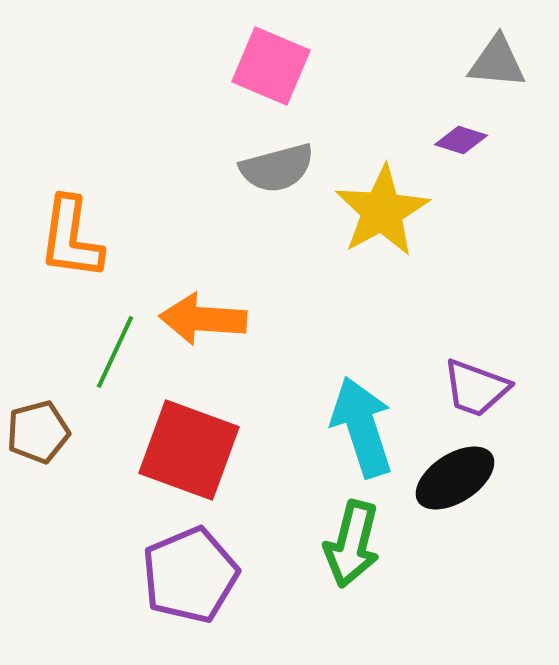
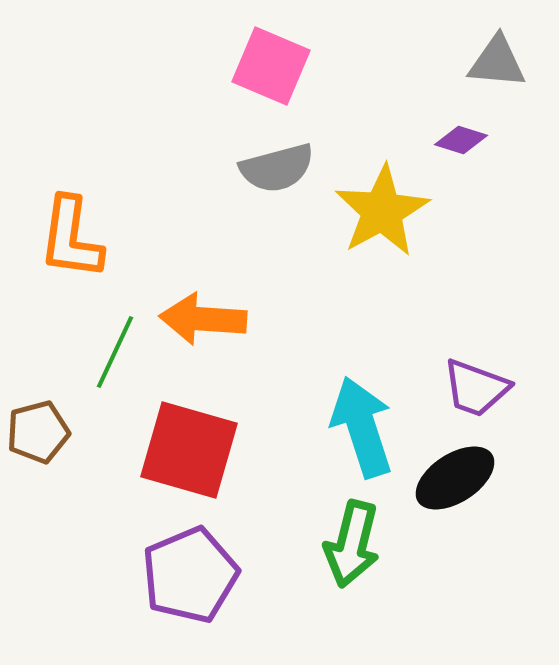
red square: rotated 4 degrees counterclockwise
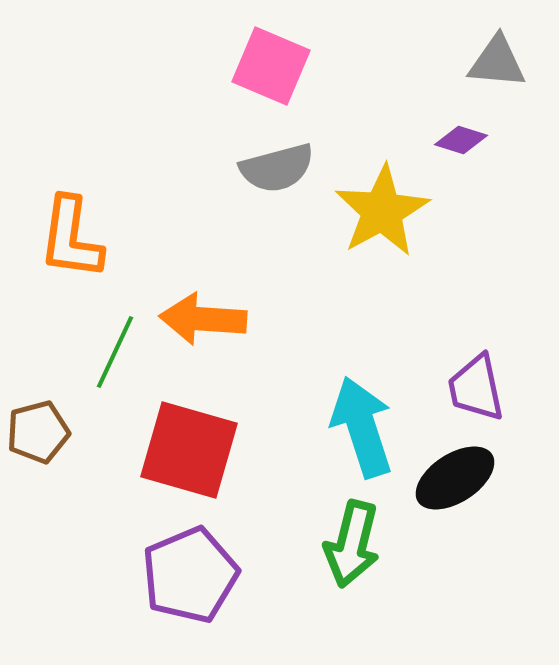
purple trapezoid: rotated 58 degrees clockwise
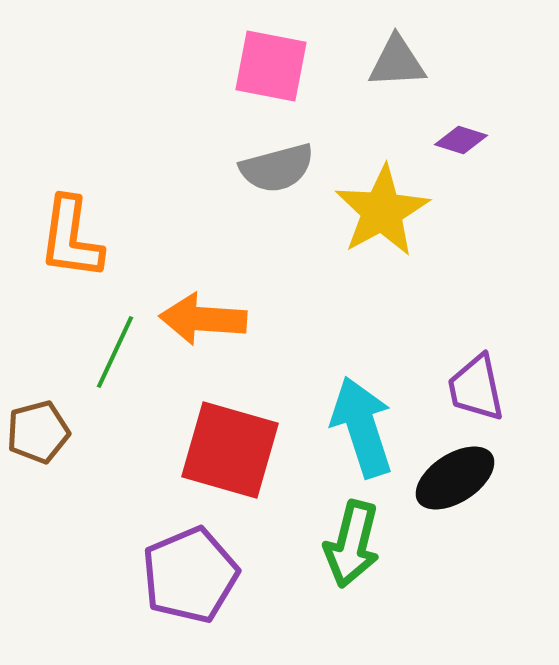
gray triangle: moved 100 px left; rotated 8 degrees counterclockwise
pink square: rotated 12 degrees counterclockwise
red square: moved 41 px right
